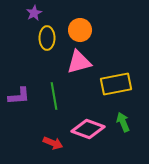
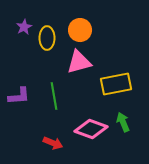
purple star: moved 10 px left, 14 px down
pink diamond: moved 3 px right
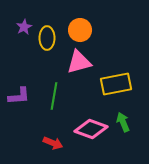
green line: rotated 20 degrees clockwise
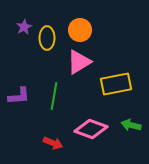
pink triangle: rotated 16 degrees counterclockwise
green arrow: moved 8 px right, 3 px down; rotated 54 degrees counterclockwise
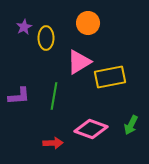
orange circle: moved 8 px right, 7 px up
yellow ellipse: moved 1 px left
yellow rectangle: moved 6 px left, 7 px up
green arrow: rotated 78 degrees counterclockwise
red arrow: rotated 24 degrees counterclockwise
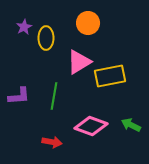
yellow rectangle: moved 1 px up
green arrow: rotated 90 degrees clockwise
pink diamond: moved 3 px up
red arrow: moved 1 px left, 1 px up; rotated 12 degrees clockwise
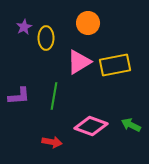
yellow rectangle: moved 5 px right, 11 px up
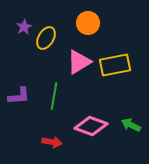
yellow ellipse: rotated 30 degrees clockwise
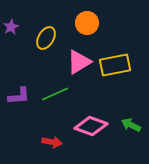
orange circle: moved 1 px left
purple star: moved 13 px left
green line: moved 1 px right, 2 px up; rotated 56 degrees clockwise
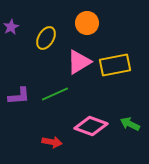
green arrow: moved 1 px left, 1 px up
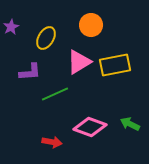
orange circle: moved 4 px right, 2 px down
purple L-shape: moved 11 px right, 24 px up
pink diamond: moved 1 px left, 1 px down
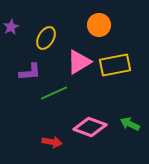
orange circle: moved 8 px right
green line: moved 1 px left, 1 px up
